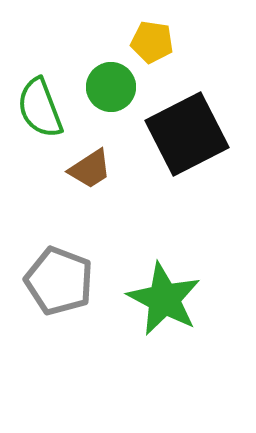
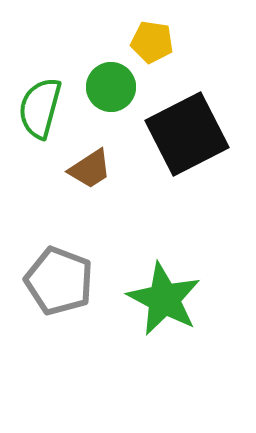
green semicircle: rotated 36 degrees clockwise
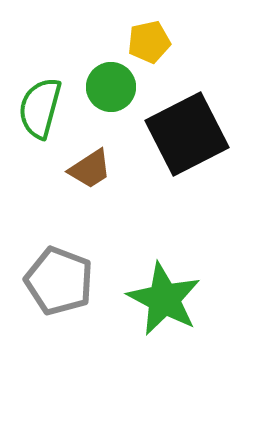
yellow pentagon: moved 3 px left; rotated 21 degrees counterclockwise
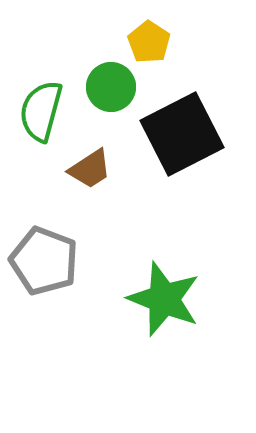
yellow pentagon: rotated 27 degrees counterclockwise
green semicircle: moved 1 px right, 3 px down
black square: moved 5 px left
gray pentagon: moved 15 px left, 20 px up
green star: rotated 6 degrees counterclockwise
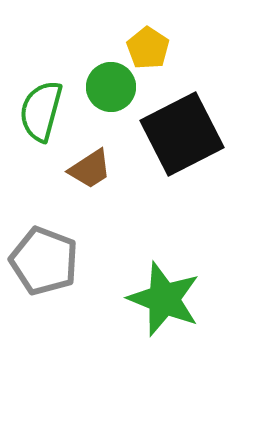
yellow pentagon: moved 1 px left, 6 px down
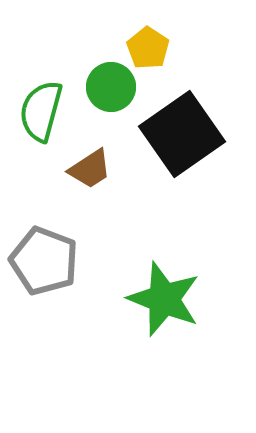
black square: rotated 8 degrees counterclockwise
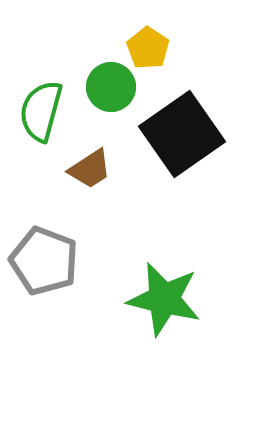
green star: rotated 8 degrees counterclockwise
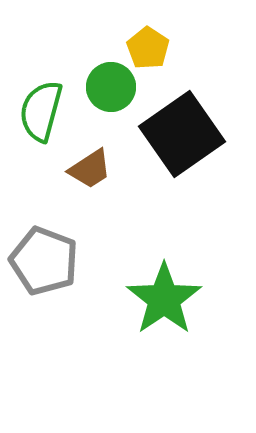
green star: rotated 24 degrees clockwise
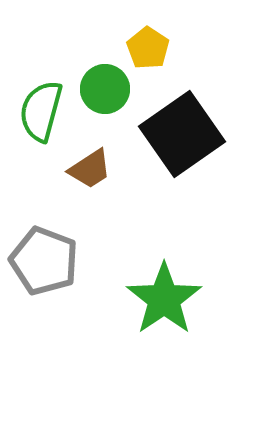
green circle: moved 6 px left, 2 px down
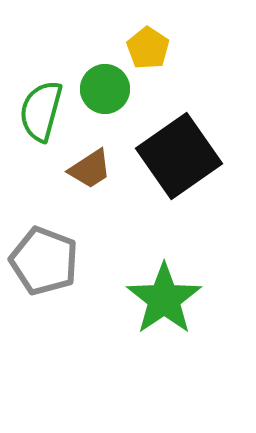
black square: moved 3 px left, 22 px down
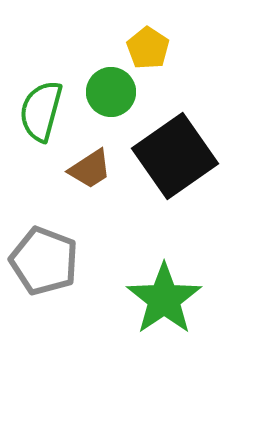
green circle: moved 6 px right, 3 px down
black square: moved 4 px left
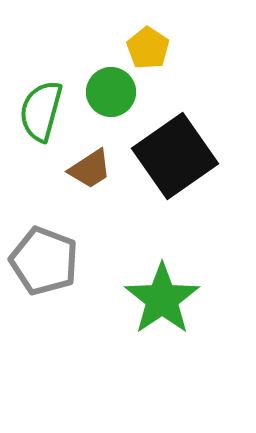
green star: moved 2 px left
